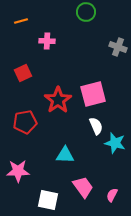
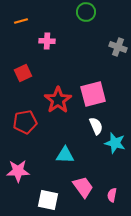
pink semicircle: rotated 16 degrees counterclockwise
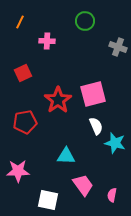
green circle: moved 1 px left, 9 px down
orange line: moved 1 px left, 1 px down; rotated 48 degrees counterclockwise
cyan triangle: moved 1 px right, 1 px down
pink trapezoid: moved 2 px up
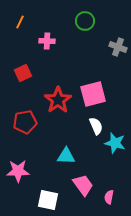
pink semicircle: moved 3 px left, 2 px down
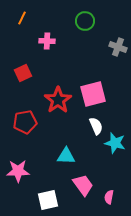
orange line: moved 2 px right, 4 px up
white square: rotated 25 degrees counterclockwise
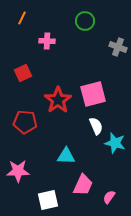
red pentagon: rotated 15 degrees clockwise
pink trapezoid: rotated 60 degrees clockwise
pink semicircle: rotated 24 degrees clockwise
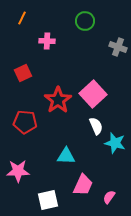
pink square: rotated 28 degrees counterclockwise
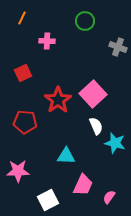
white square: rotated 15 degrees counterclockwise
